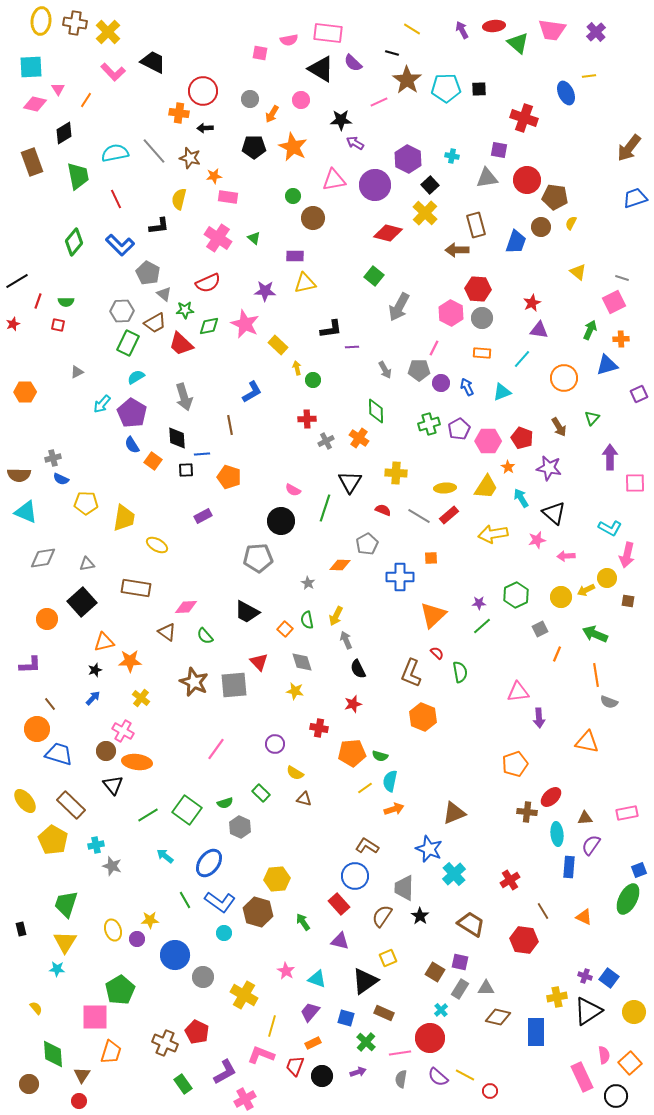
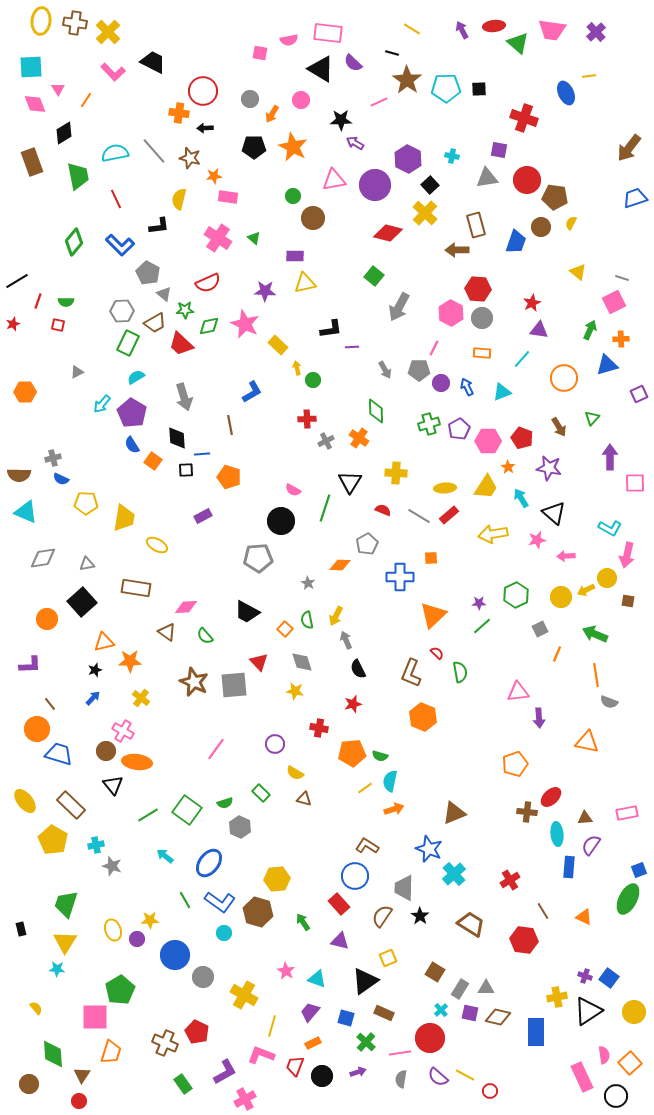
pink diamond at (35, 104): rotated 55 degrees clockwise
purple square at (460, 962): moved 10 px right, 51 px down
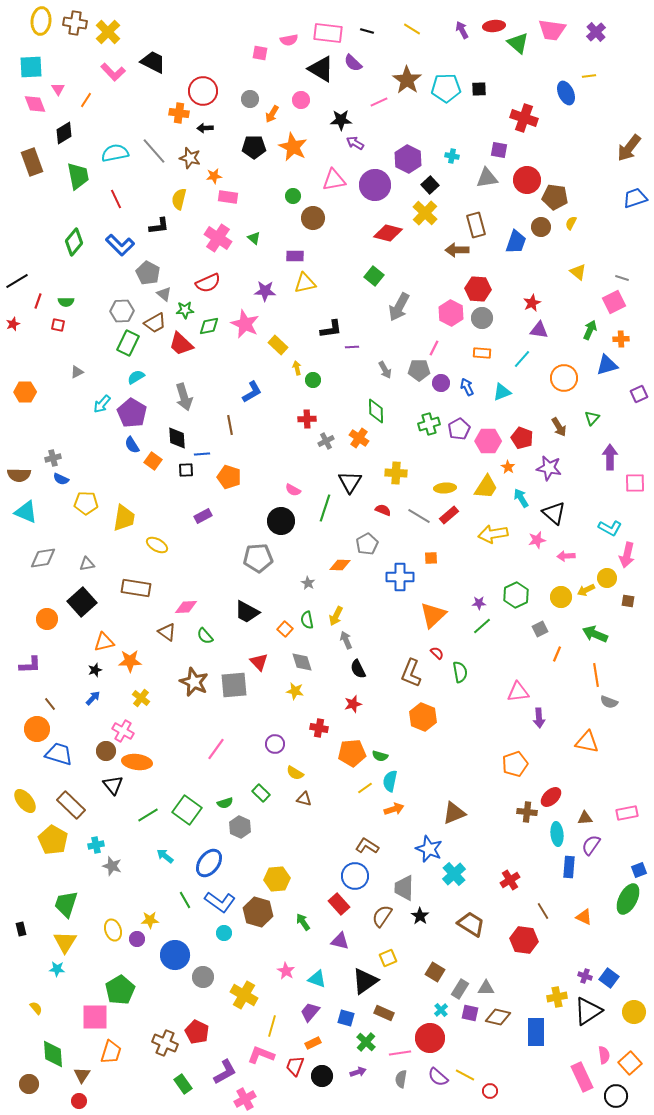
black line at (392, 53): moved 25 px left, 22 px up
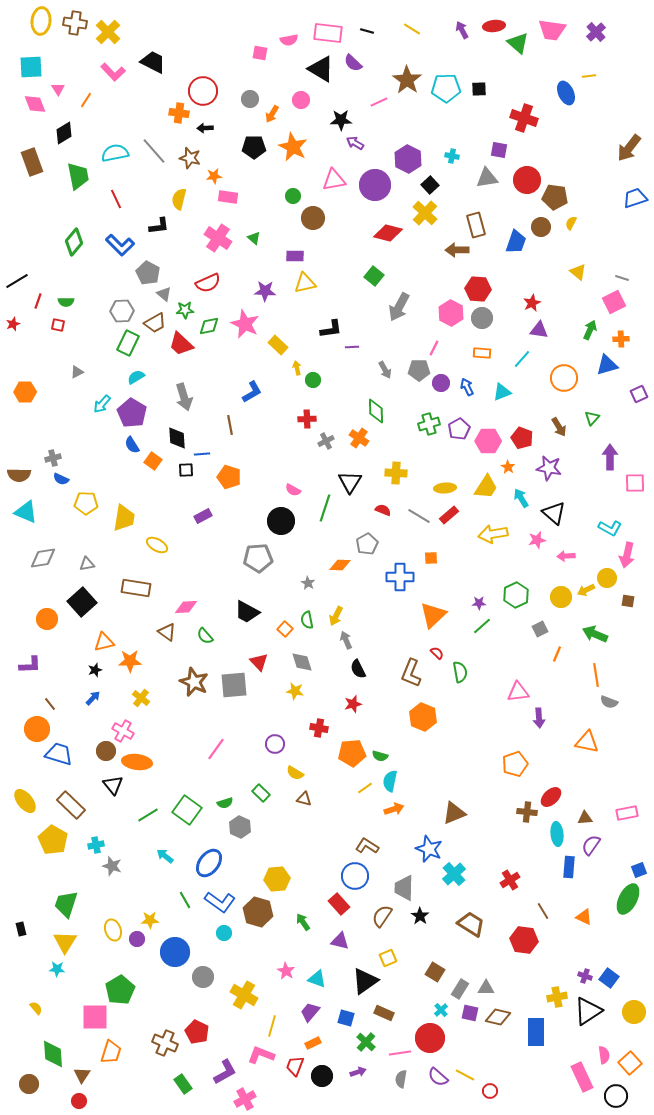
blue circle at (175, 955): moved 3 px up
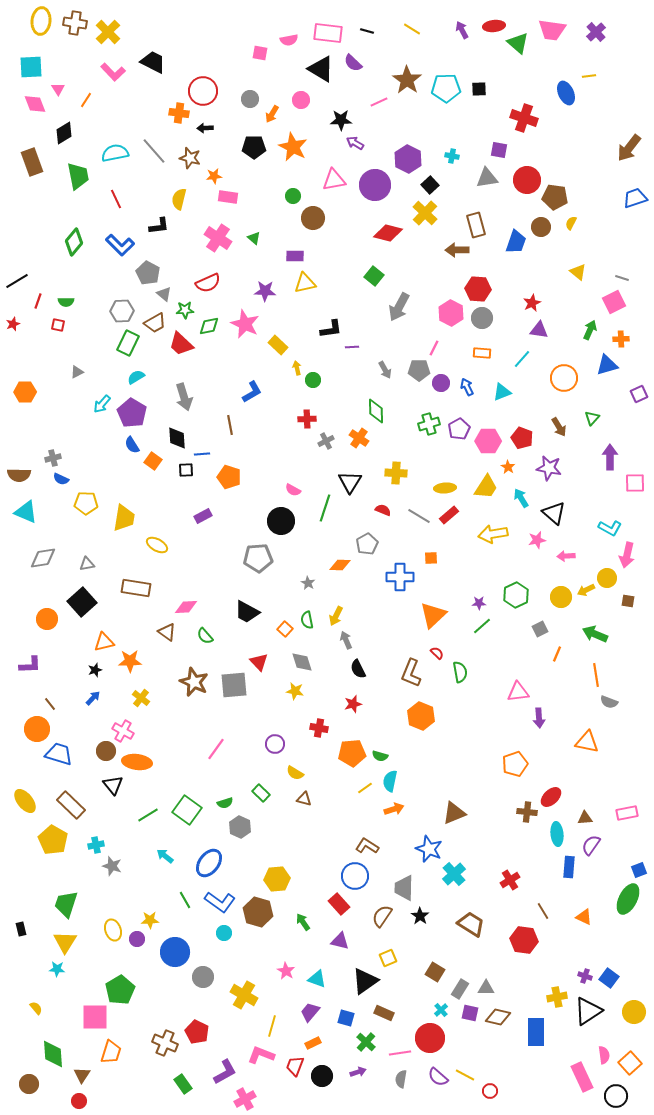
orange hexagon at (423, 717): moved 2 px left, 1 px up
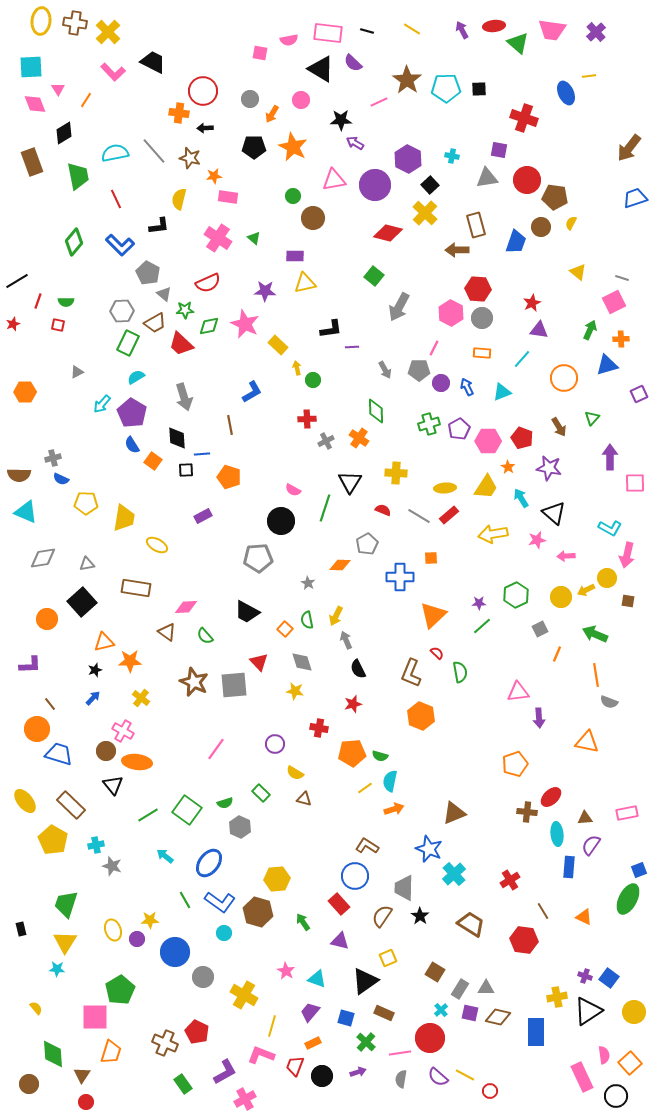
red circle at (79, 1101): moved 7 px right, 1 px down
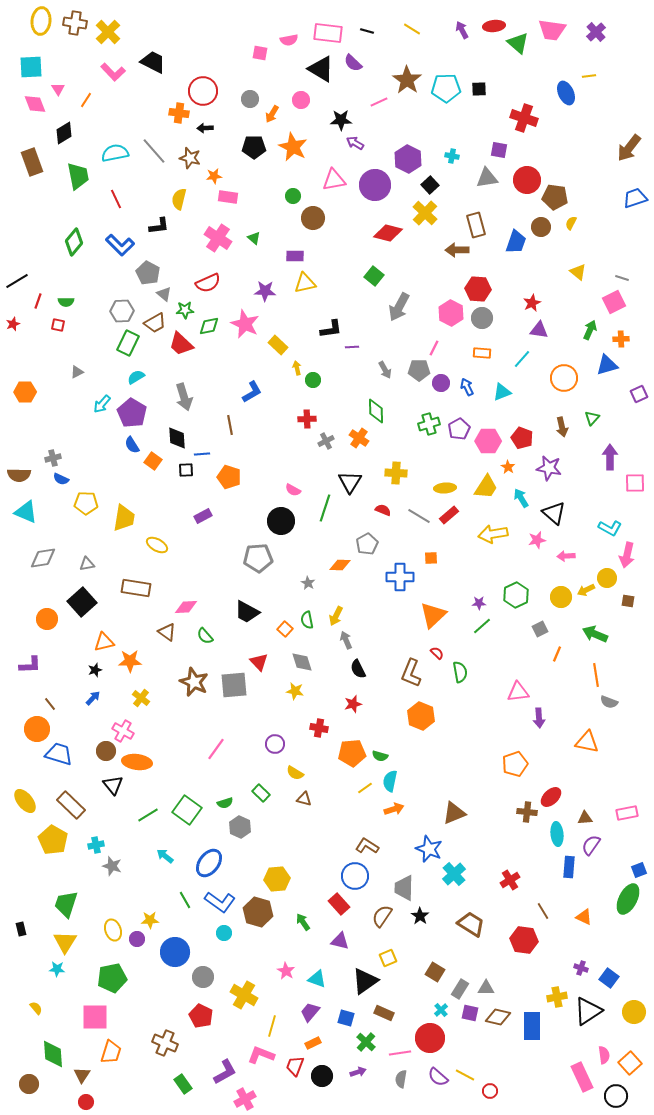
brown arrow at (559, 427): moved 3 px right; rotated 18 degrees clockwise
purple cross at (585, 976): moved 4 px left, 8 px up
green pentagon at (120, 990): moved 8 px left, 12 px up; rotated 20 degrees clockwise
red pentagon at (197, 1032): moved 4 px right, 16 px up
blue rectangle at (536, 1032): moved 4 px left, 6 px up
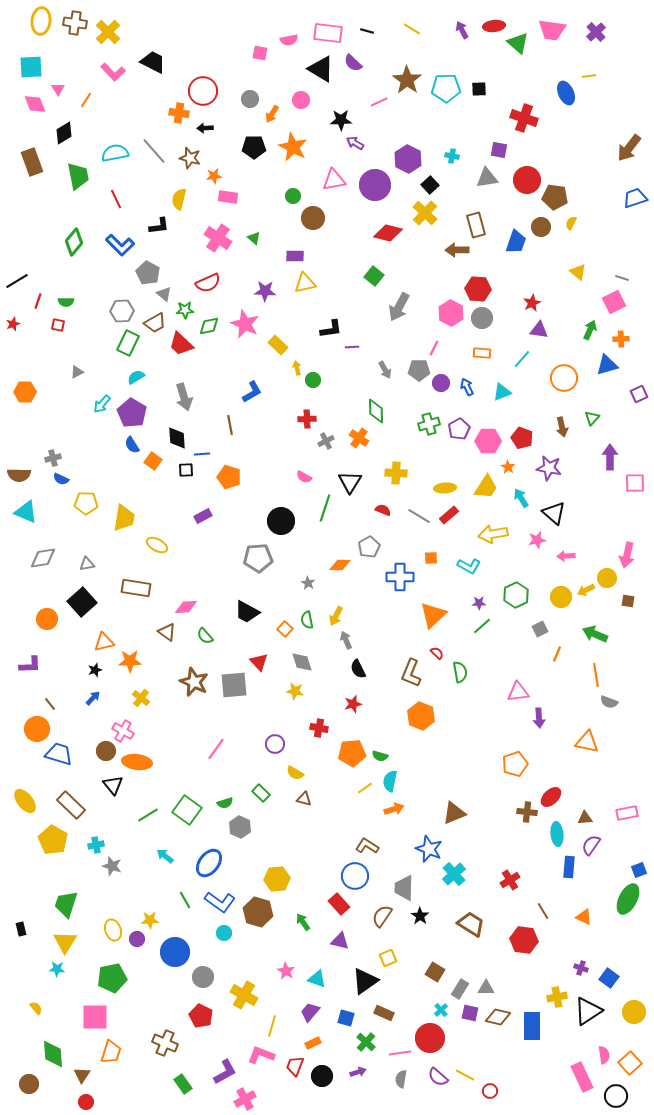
pink semicircle at (293, 490): moved 11 px right, 13 px up
cyan L-shape at (610, 528): moved 141 px left, 38 px down
gray pentagon at (367, 544): moved 2 px right, 3 px down
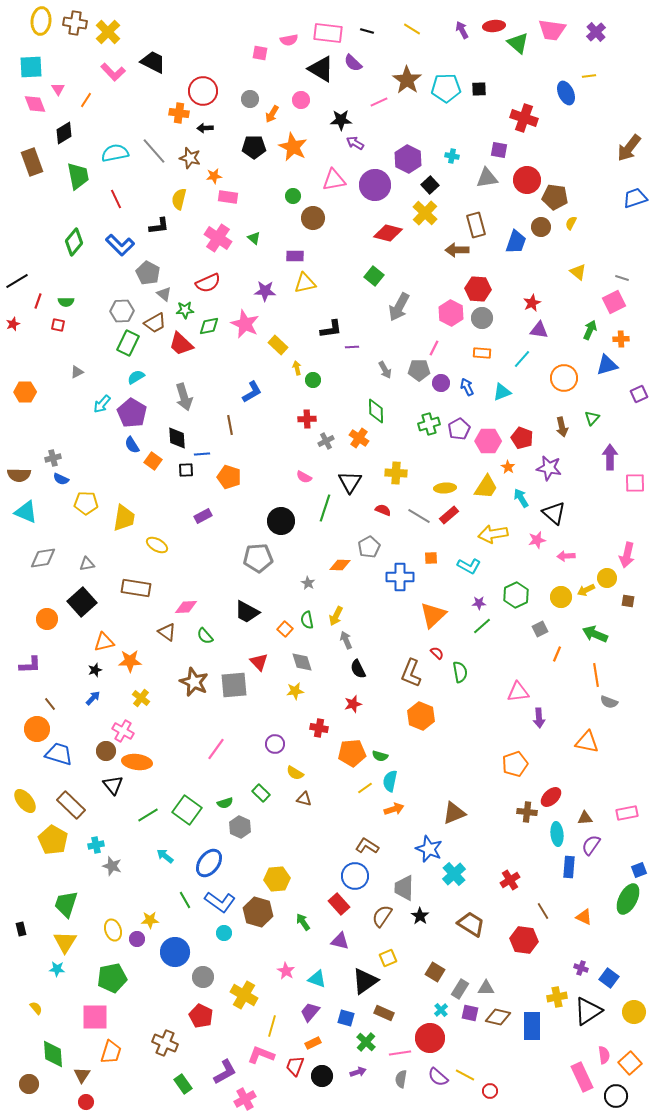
yellow star at (295, 691): rotated 18 degrees counterclockwise
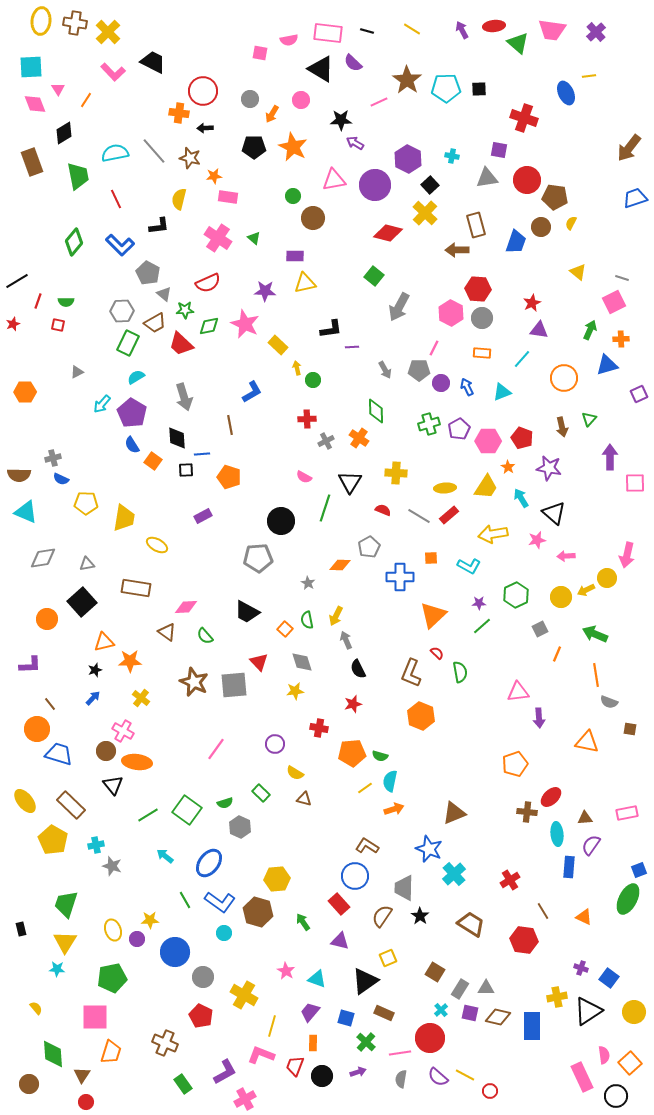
green triangle at (592, 418): moved 3 px left, 1 px down
brown square at (628, 601): moved 2 px right, 128 px down
orange rectangle at (313, 1043): rotated 63 degrees counterclockwise
